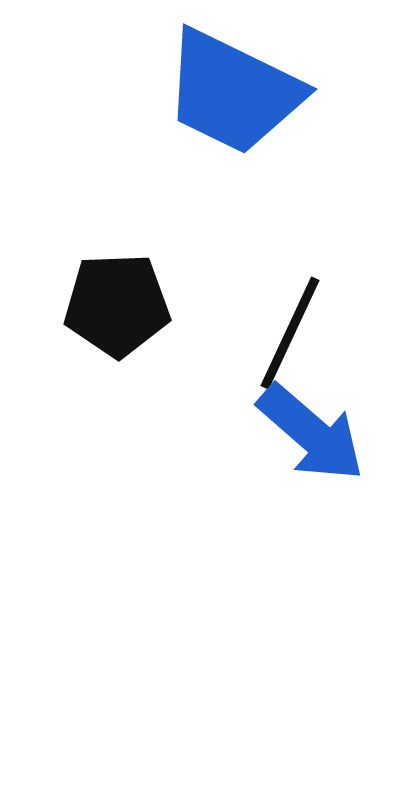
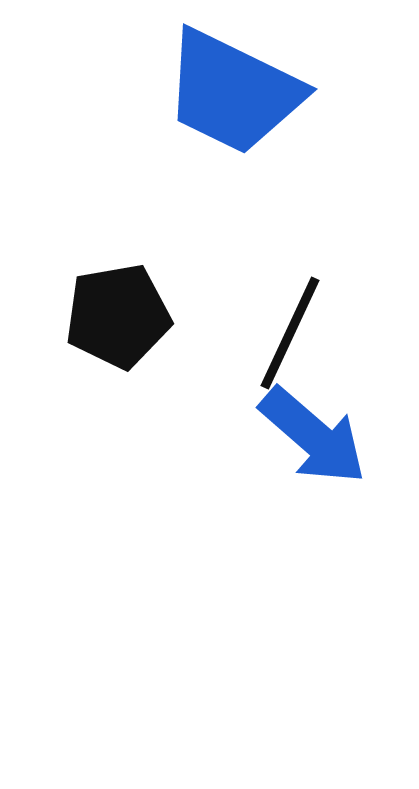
black pentagon: moved 1 px right, 11 px down; rotated 8 degrees counterclockwise
blue arrow: moved 2 px right, 3 px down
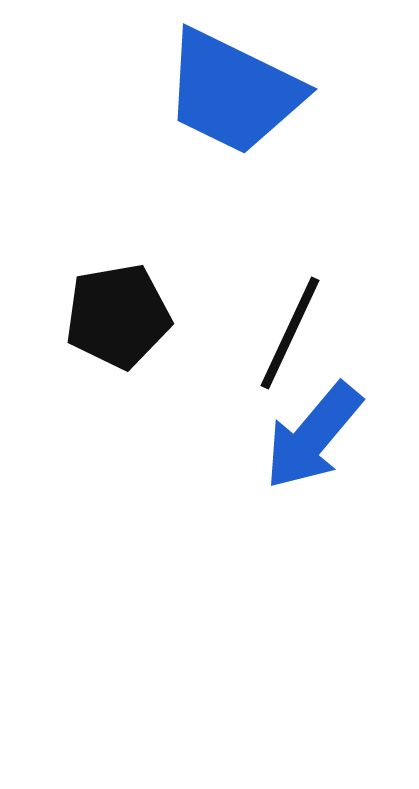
blue arrow: rotated 89 degrees clockwise
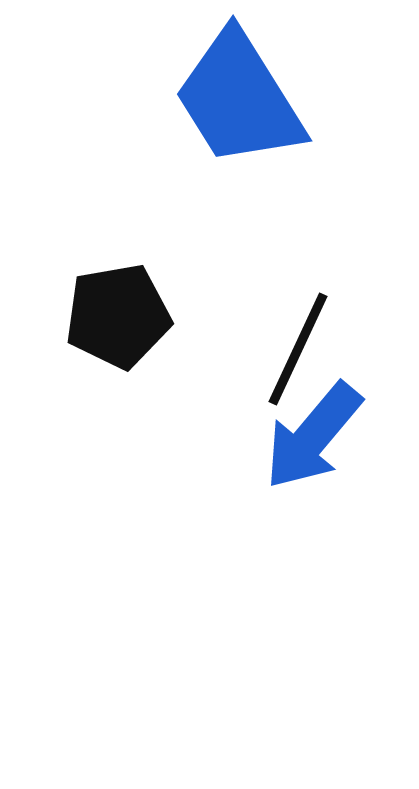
blue trapezoid: moved 6 px right, 7 px down; rotated 32 degrees clockwise
black line: moved 8 px right, 16 px down
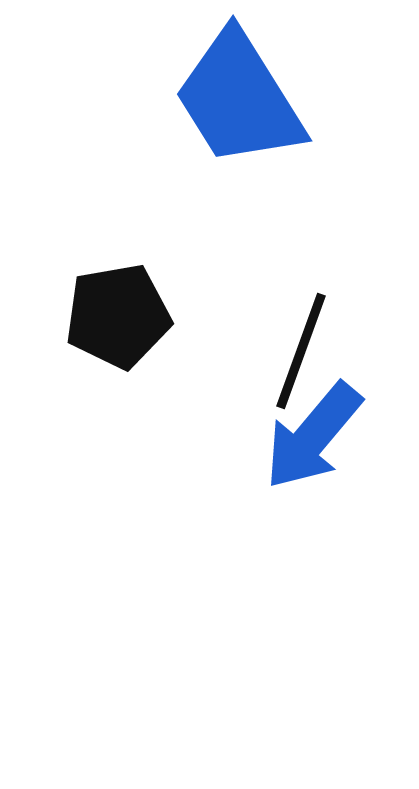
black line: moved 3 px right, 2 px down; rotated 5 degrees counterclockwise
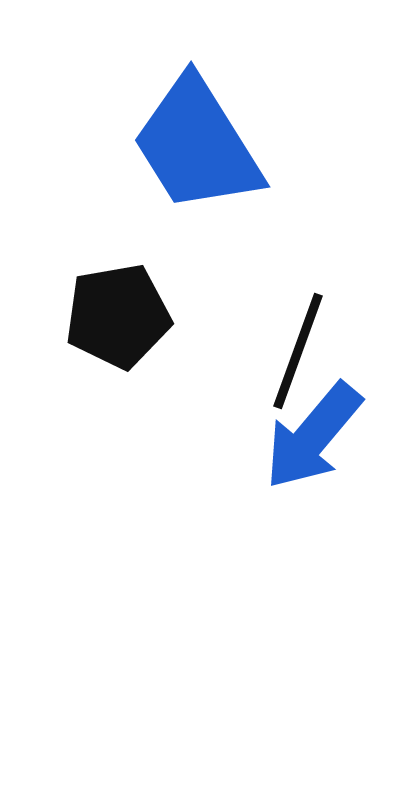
blue trapezoid: moved 42 px left, 46 px down
black line: moved 3 px left
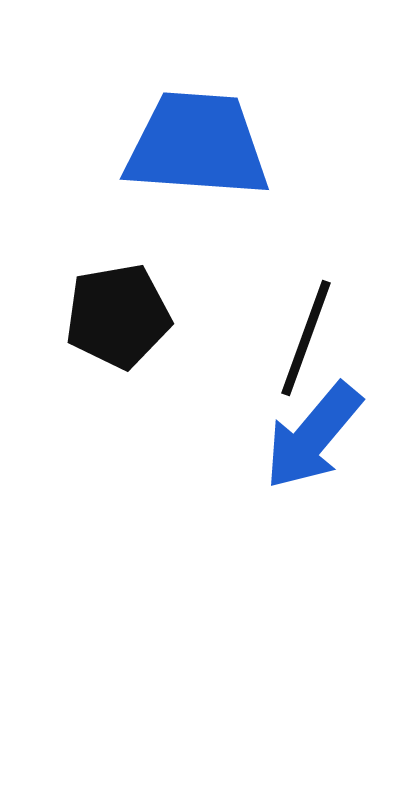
blue trapezoid: rotated 126 degrees clockwise
black line: moved 8 px right, 13 px up
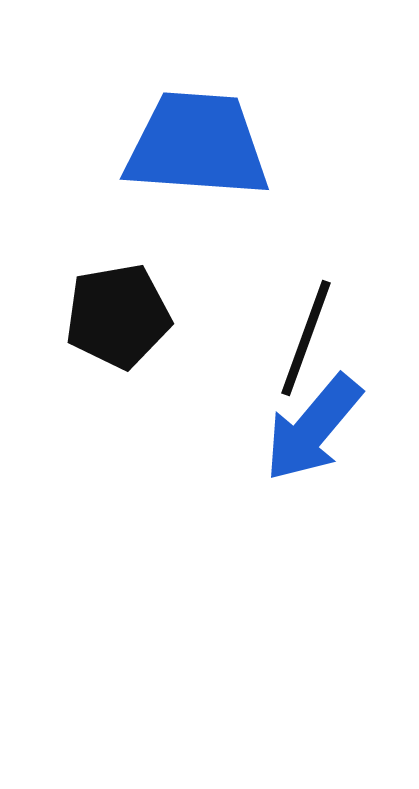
blue arrow: moved 8 px up
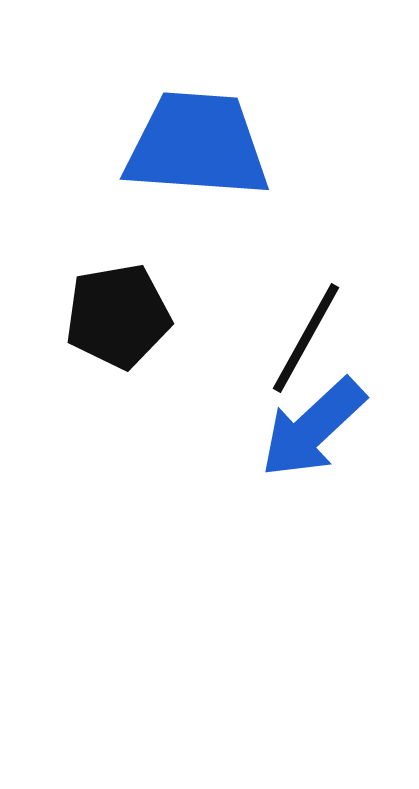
black line: rotated 9 degrees clockwise
blue arrow: rotated 7 degrees clockwise
